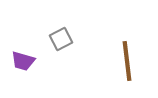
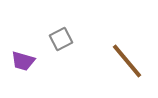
brown line: rotated 33 degrees counterclockwise
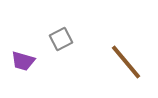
brown line: moved 1 px left, 1 px down
